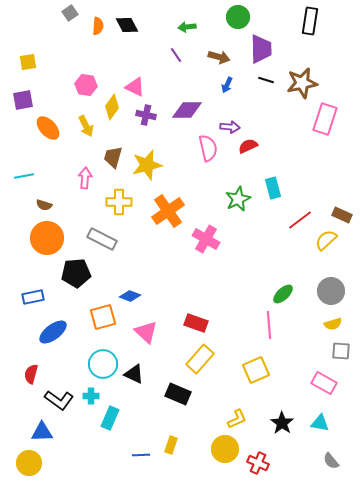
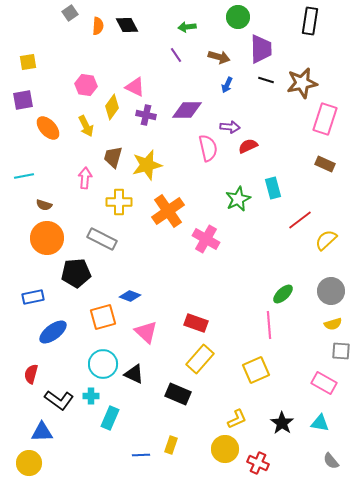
brown rectangle at (342, 215): moved 17 px left, 51 px up
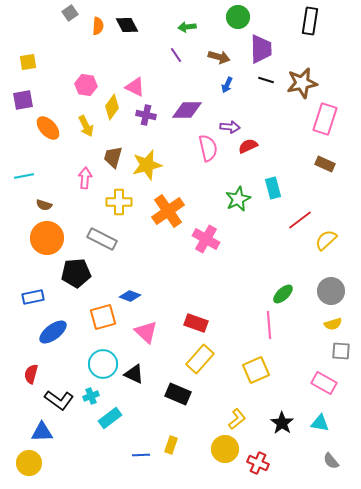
cyan cross at (91, 396): rotated 21 degrees counterclockwise
cyan rectangle at (110, 418): rotated 30 degrees clockwise
yellow L-shape at (237, 419): rotated 15 degrees counterclockwise
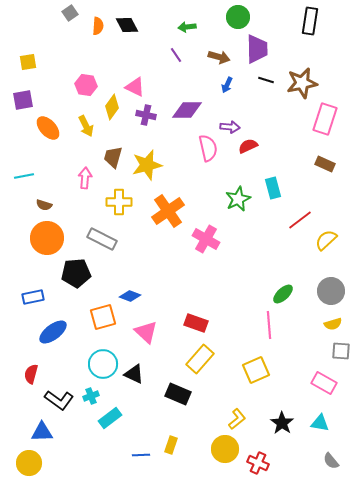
purple trapezoid at (261, 49): moved 4 px left
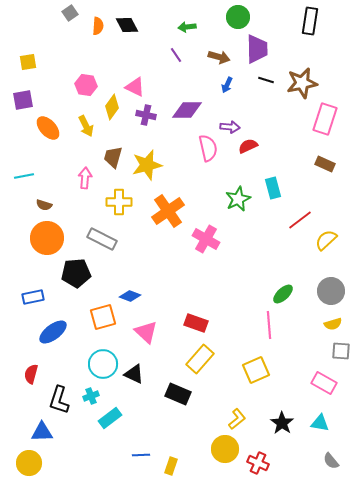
black L-shape at (59, 400): rotated 72 degrees clockwise
yellow rectangle at (171, 445): moved 21 px down
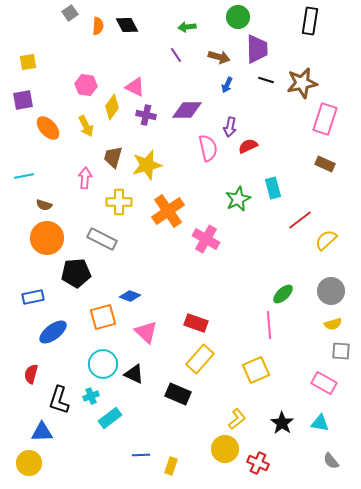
purple arrow at (230, 127): rotated 96 degrees clockwise
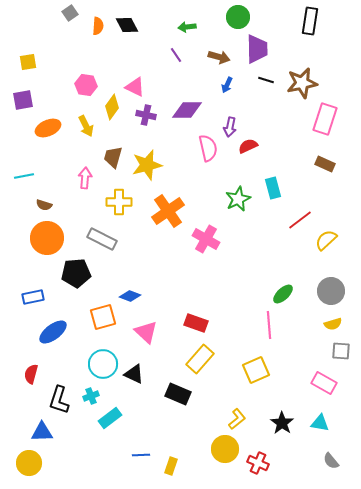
orange ellipse at (48, 128): rotated 70 degrees counterclockwise
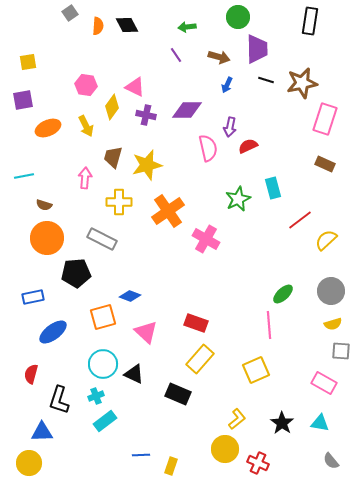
cyan cross at (91, 396): moved 5 px right
cyan rectangle at (110, 418): moved 5 px left, 3 px down
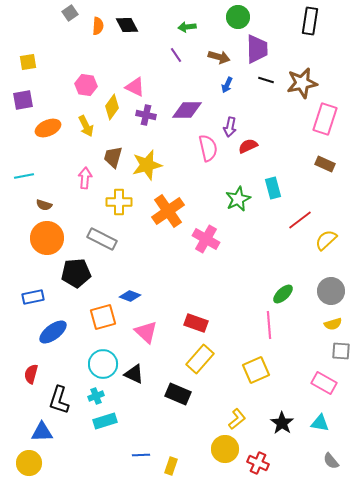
cyan rectangle at (105, 421): rotated 20 degrees clockwise
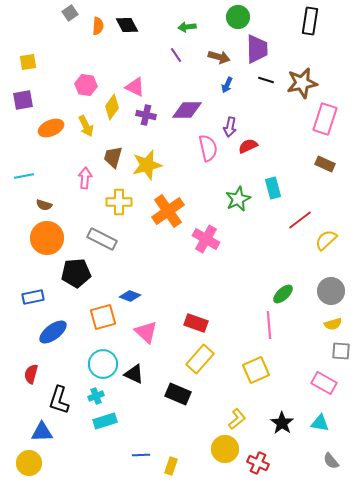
orange ellipse at (48, 128): moved 3 px right
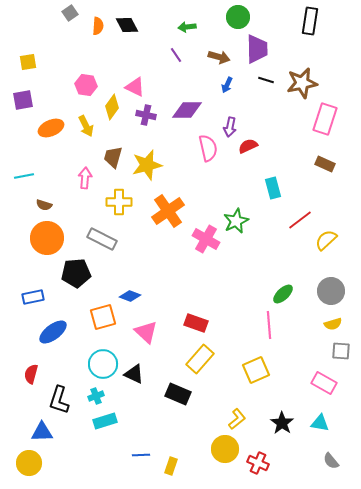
green star at (238, 199): moved 2 px left, 22 px down
